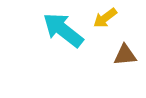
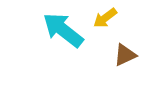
brown triangle: rotated 20 degrees counterclockwise
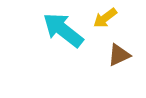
brown triangle: moved 6 px left
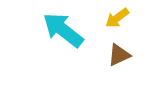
yellow arrow: moved 12 px right
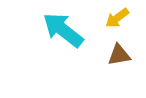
brown triangle: rotated 15 degrees clockwise
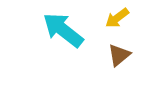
brown triangle: rotated 30 degrees counterclockwise
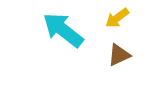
brown triangle: rotated 15 degrees clockwise
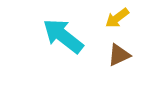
cyan arrow: moved 6 px down
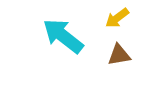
brown triangle: rotated 15 degrees clockwise
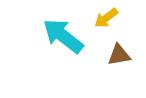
yellow arrow: moved 11 px left
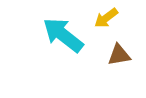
cyan arrow: moved 1 px up
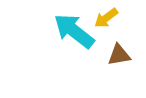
cyan arrow: moved 11 px right, 4 px up
